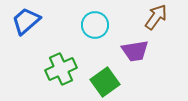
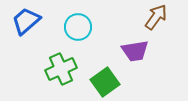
cyan circle: moved 17 px left, 2 px down
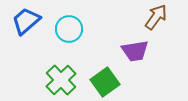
cyan circle: moved 9 px left, 2 px down
green cross: moved 11 px down; rotated 20 degrees counterclockwise
